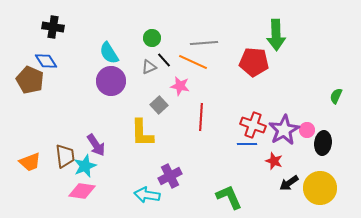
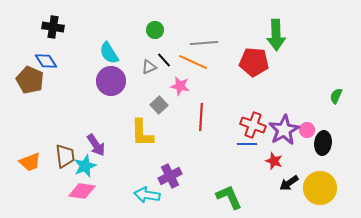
green circle: moved 3 px right, 8 px up
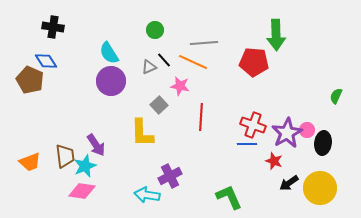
purple star: moved 3 px right, 3 px down
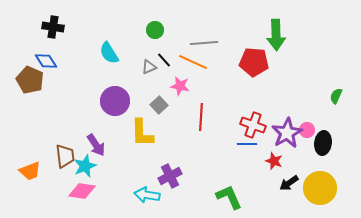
purple circle: moved 4 px right, 20 px down
orange trapezoid: moved 9 px down
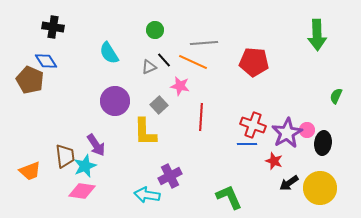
green arrow: moved 41 px right
yellow L-shape: moved 3 px right, 1 px up
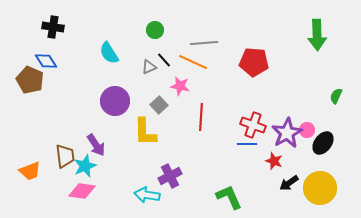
black ellipse: rotated 30 degrees clockwise
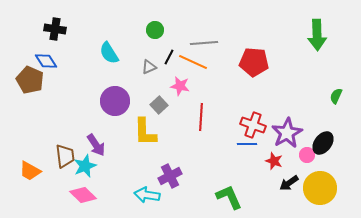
black cross: moved 2 px right, 2 px down
black line: moved 5 px right, 3 px up; rotated 70 degrees clockwise
pink circle: moved 25 px down
orange trapezoid: rotated 50 degrees clockwise
pink diamond: moved 1 px right, 4 px down; rotated 36 degrees clockwise
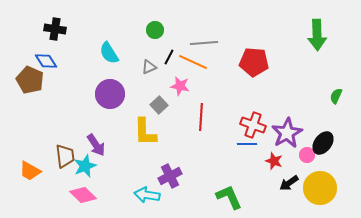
purple circle: moved 5 px left, 7 px up
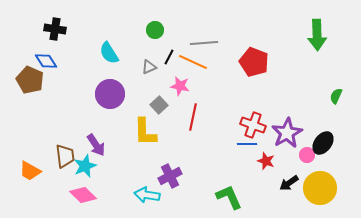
red pentagon: rotated 16 degrees clockwise
red line: moved 8 px left; rotated 8 degrees clockwise
red star: moved 8 px left
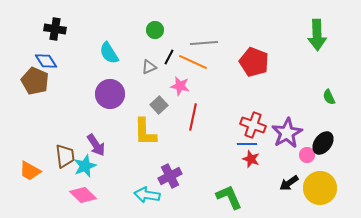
brown pentagon: moved 5 px right, 1 px down
green semicircle: moved 7 px left, 1 px down; rotated 49 degrees counterclockwise
red star: moved 15 px left, 2 px up
